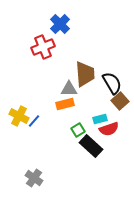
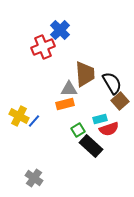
blue cross: moved 6 px down
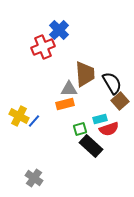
blue cross: moved 1 px left
green square: moved 2 px right, 1 px up; rotated 16 degrees clockwise
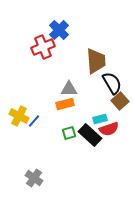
brown trapezoid: moved 11 px right, 13 px up
green square: moved 11 px left, 4 px down
black rectangle: moved 1 px left, 11 px up
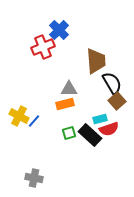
brown square: moved 3 px left
gray cross: rotated 24 degrees counterclockwise
